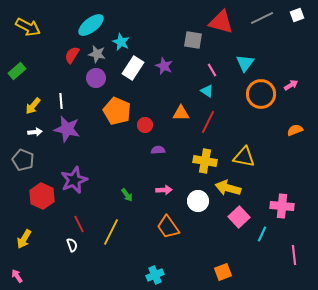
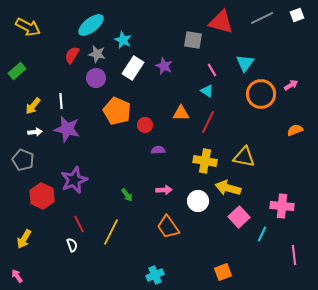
cyan star at (121, 42): moved 2 px right, 2 px up
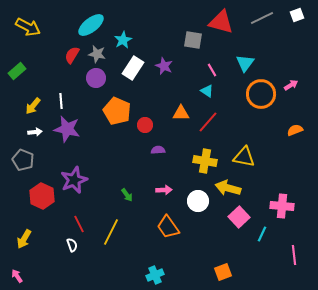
cyan star at (123, 40): rotated 18 degrees clockwise
red line at (208, 122): rotated 15 degrees clockwise
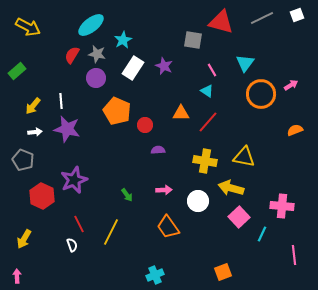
yellow arrow at (228, 188): moved 3 px right
pink arrow at (17, 276): rotated 32 degrees clockwise
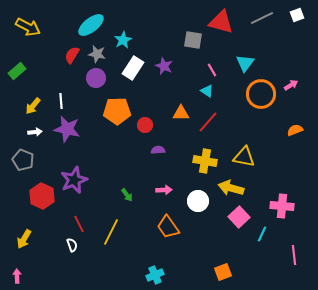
orange pentagon at (117, 111): rotated 24 degrees counterclockwise
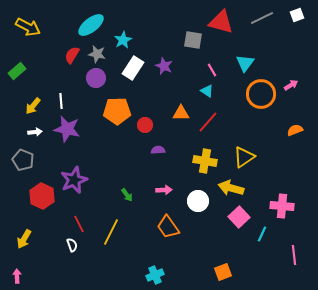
yellow triangle at (244, 157): rotated 45 degrees counterclockwise
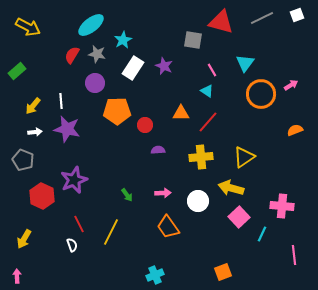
purple circle at (96, 78): moved 1 px left, 5 px down
yellow cross at (205, 161): moved 4 px left, 4 px up; rotated 15 degrees counterclockwise
pink arrow at (164, 190): moved 1 px left, 3 px down
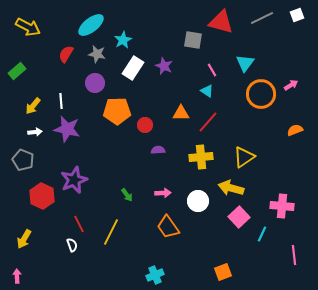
red semicircle at (72, 55): moved 6 px left, 1 px up
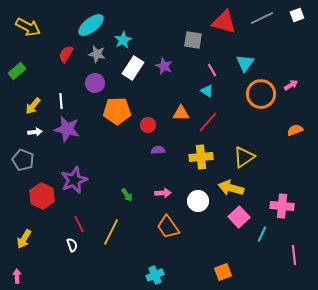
red triangle at (221, 22): moved 3 px right
red circle at (145, 125): moved 3 px right
